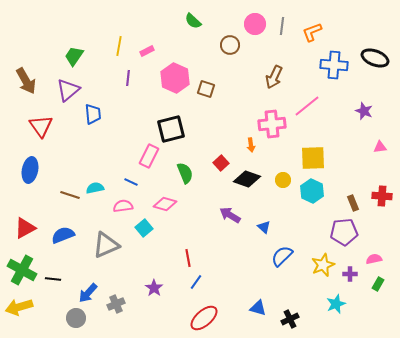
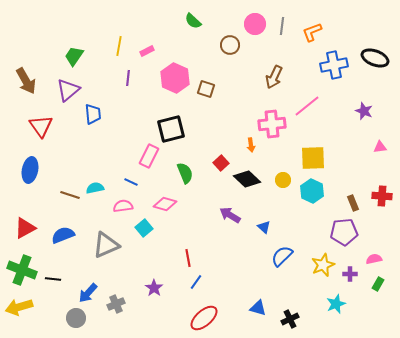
blue cross at (334, 65): rotated 16 degrees counterclockwise
black diamond at (247, 179): rotated 24 degrees clockwise
green cross at (22, 270): rotated 8 degrees counterclockwise
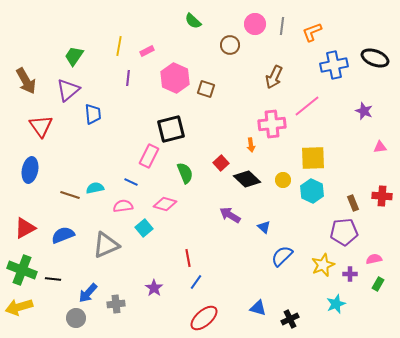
gray cross at (116, 304): rotated 18 degrees clockwise
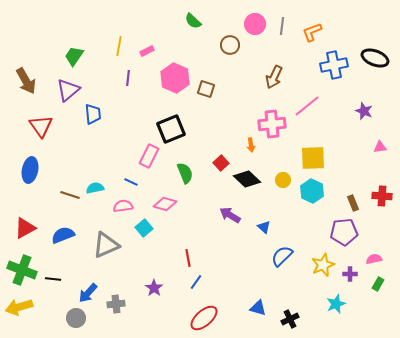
black square at (171, 129): rotated 8 degrees counterclockwise
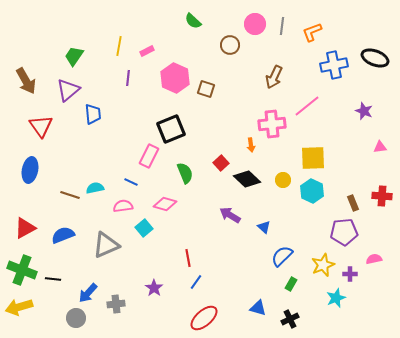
green rectangle at (378, 284): moved 87 px left
cyan star at (336, 304): moved 6 px up
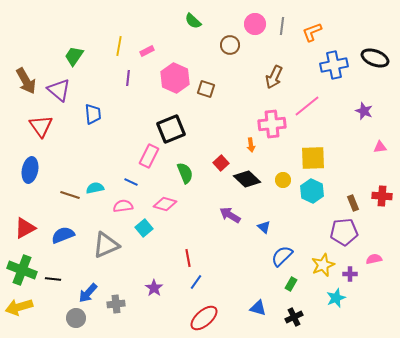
purple triangle at (68, 90): moved 9 px left; rotated 40 degrees counterclockwise
black cross at (290, 319): moved 4 px right, 2 px up
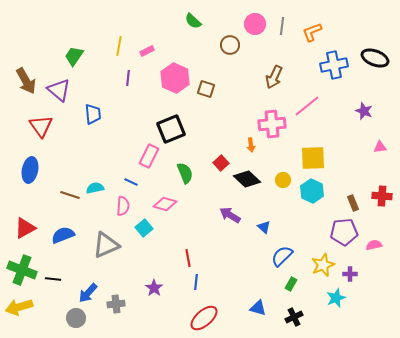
pink semicircle at (123, 206): rotated 102 degrees clockwise
pink semicircle at (374, 259): moved 14 px up
blue line at (196, 282): rotated 28 degrees counterclockwise
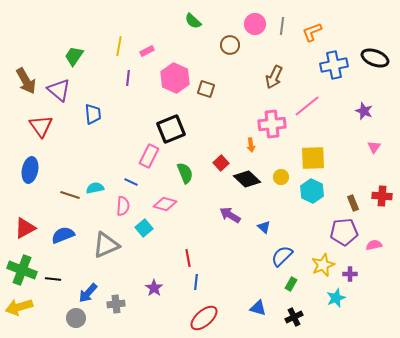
pink triangle at (380, 147): moved 6 px left; rotated 48 degrees counterclockwise
yellow circle at (283, 180): moved 2 px left, 3 px up
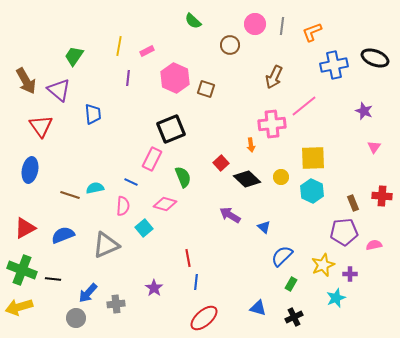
pink line at (307, 106): moved 3 px left
pink rectangle at (149, 156): moved 3 px right, 3 px down
green semicircle at (185, 173): moved 2 px left, 4 px down
